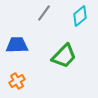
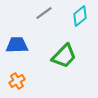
gray line: rotated 18 degrees clockwise
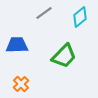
cyan diamond: moved 1 px down
orange cross: moved 4 px right, 3 px down; rotated 14 degrees counterclockwise
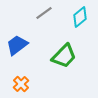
blue trapezoid: rotated 35 degrees counterclockwise
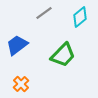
green trapezoid: moved 1 px left, 1 px up
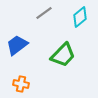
orange cross: rotated 35 degrees counterclockwise
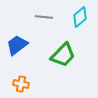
gray line: moved 4 px down; rotated 42 degrees clockwise
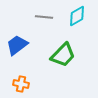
cyan diamond: moved 3 px left, 1 px up; rotated 10 degrees clockwise
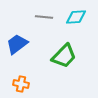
cyan diamond: moved 1 px left, 1 px down; rotated 25 degrees clockwise
blue trapezoid: moved 1 px up
green trapezoid: moved 1 px right, 1 px down
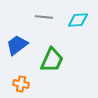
cyan diamond: moved 2 px right, 3 px down
blue trapezoid: moved 1 px down
green trapezoid: moved 12 px left, 4 px down; rotated 20 degrees counterclockwise
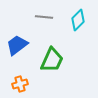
cyan diamond: rotated 40 degrees counterclockwise
orange cross: moved 1 px left; rotated 28 degrees counterclockwise
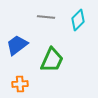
gray line: moved 2 px right
orange cross: rotated 14 degrees clockwise
